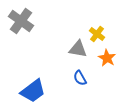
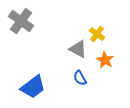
gray triangle: rotated 18 degrees clockwise
orange star: moved 2 px left, 2 px down
blue trapezoid: moved 4 px up
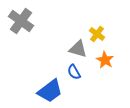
gray triangle: rotated 12 degrees counterclockwise
blue semicircle: moved 6 px left, 6 px up
blue trapezoid: moved 17 px right, 4 px down
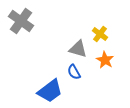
yellow cross: moved 3 px right
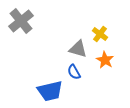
gray cross: rotated 15 degrees clockwise
blue trapezoid: rotated 24 degrees clockwise
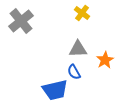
yellow cross: moved 18 px left, 21 px up
gray triangle: rotated 18 degrees counterclockwise
orange star: rotated 12 degrees clockwise
blue trapezoid: moved 5 px right, 1 px up
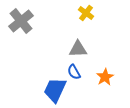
yellow cross: moved 4 px right
orange star: moved 17 px down
blue trapezoid: rotated 128 degrees clockwise
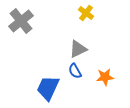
gray triangle: rotated 24 degrees counterclockwise
blue semicircle: moved 1 px right, 1 px up
orange star: rotated 24 degrees clockwise
blue trapezoid: moved 7 px left, 2 px up
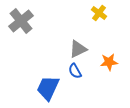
yellow cross: moved 13 px right
orange star: moved 4 px right, 15 px up
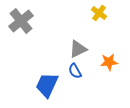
blue trapezoid: moved 1 px left, 3 px up
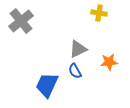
yellow cross: rotated 28 degrees counterclockwise
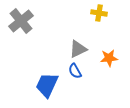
orange star: moved 4 px up
